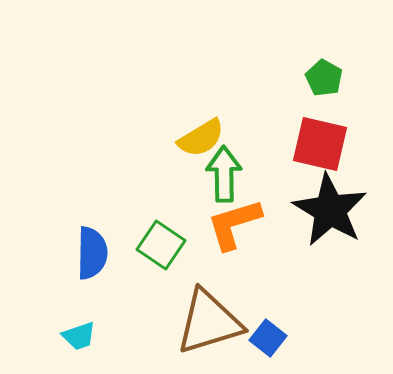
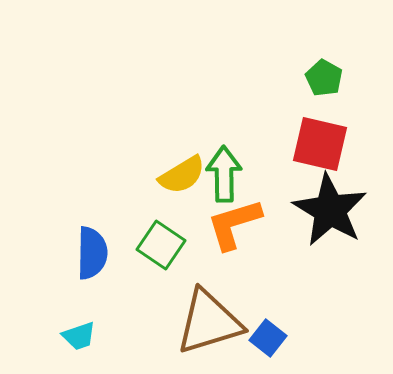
yellow semicircle: moved 19 px left, 37 px down
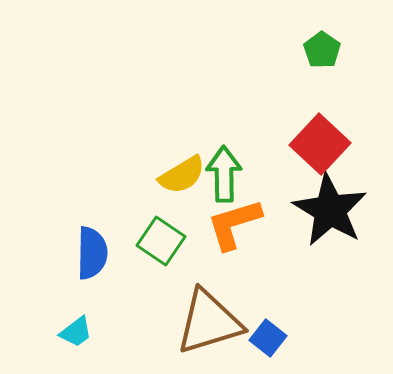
green pentagon: moved 2 px left, 28 px up; rotated 6 degrees clockwise
red square: rotated 30 degrees clockwise
green square: moved 4 px up
cyan trapezoid: moved 3 px left, 4 px up; rotated 18 degrees counterclockwise
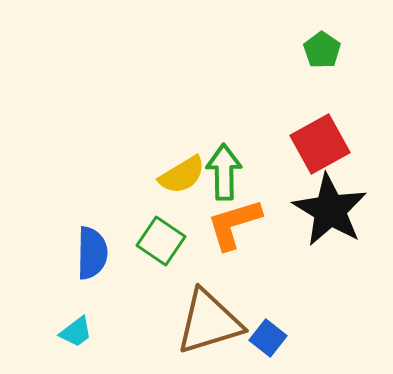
red square: rotated 18 degrees clockwise
green arrow: moved 2 px up
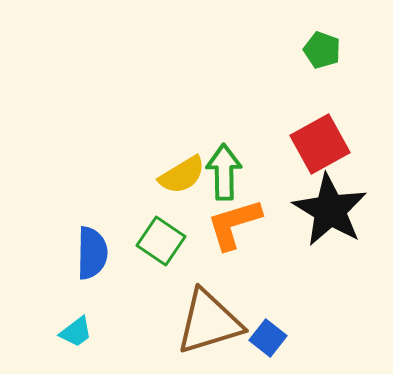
green pentagon: rotated 15 degrees counterclockwise
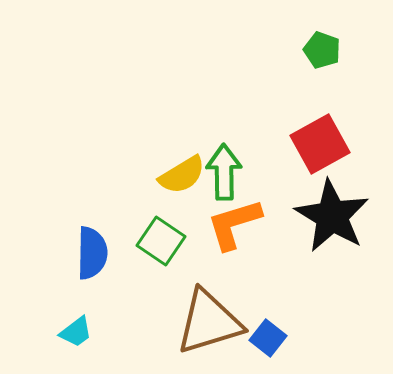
black star: moved 2 px right, 6 px down
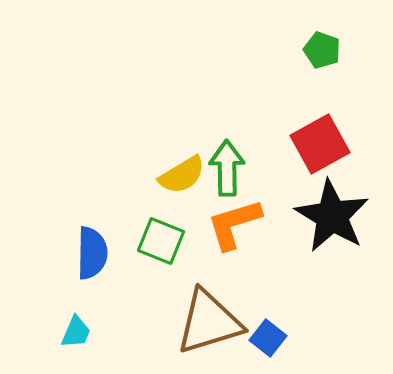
green arrow: moved 3 px right, 4 px up
green square: rotated 12 degrees counterclockwise
cyan trapezoid: rotated 30 degrees counterclockwise
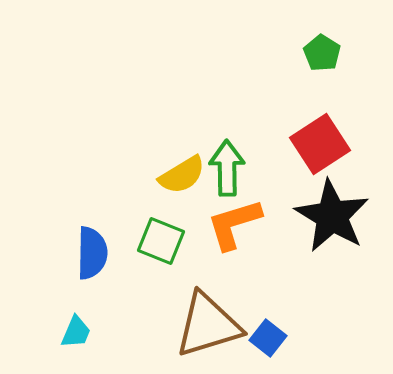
green pentagon: moved 3 px down; rotated 12 degrees clockwise
red square: rotated 4 degrees counterclockwise
brown triangle: moved 1 px left, 3 px down
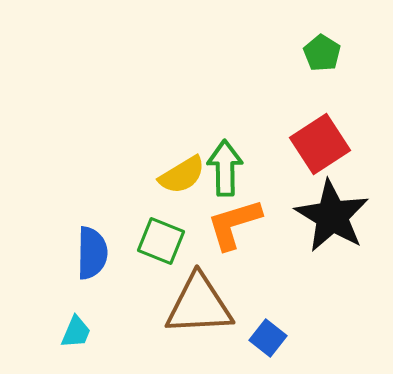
green arrow: moved 2 px left
brown triangle: moved 9 px left, 20 px up; rotated 14 degrees clockwise
